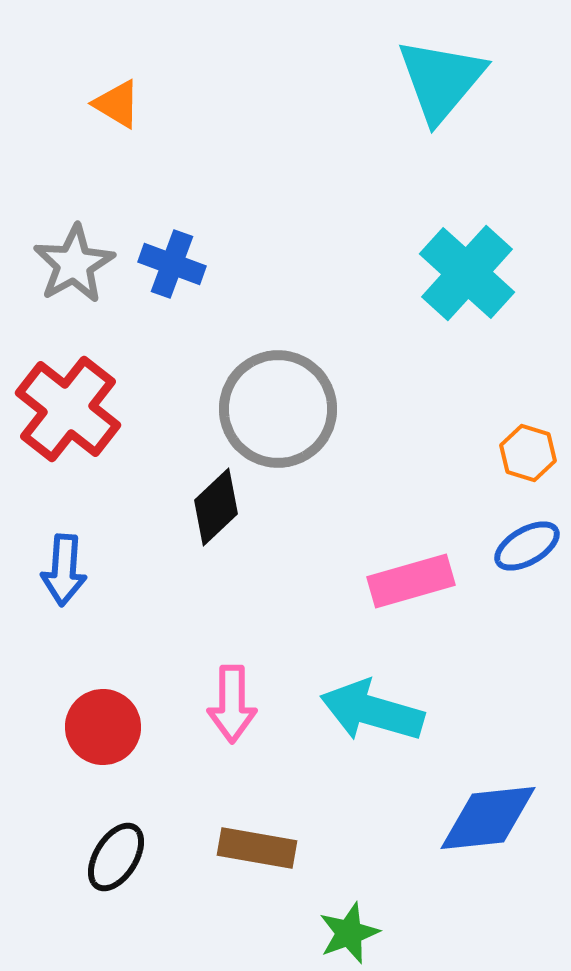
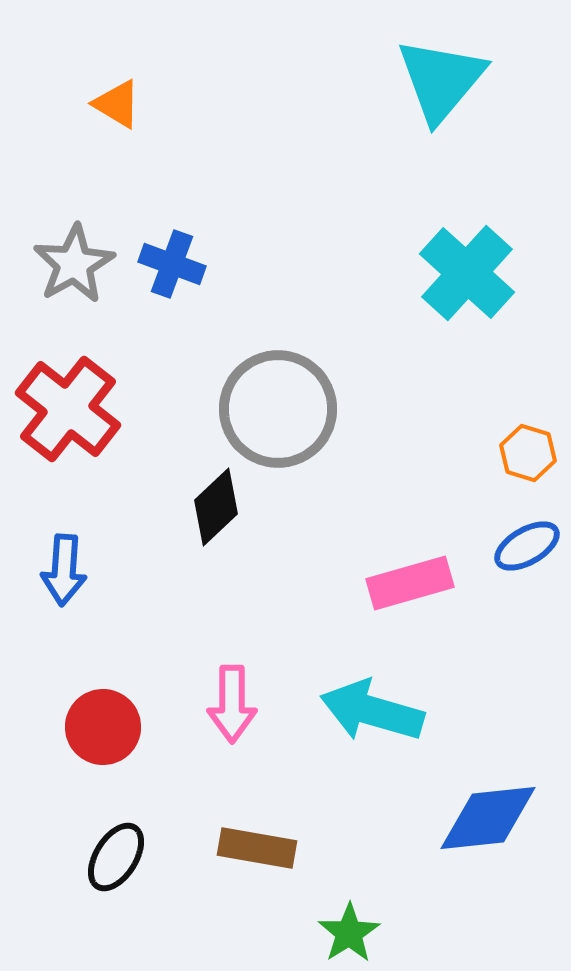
pink rectangle: moved 1 px left, 2 px down
green star: rotated 12 degrees counterclockwise
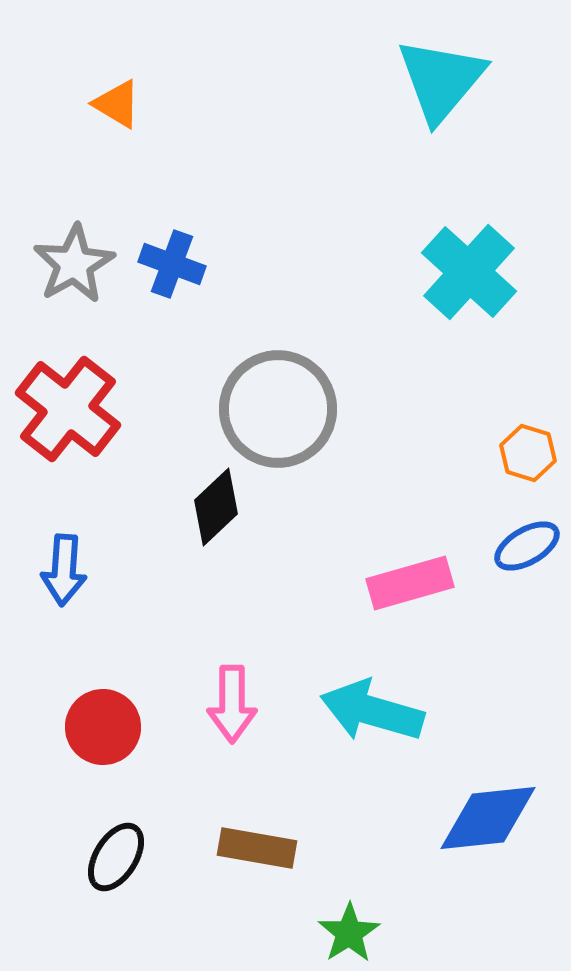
cyan cross: moved 2 px right, 1 px up
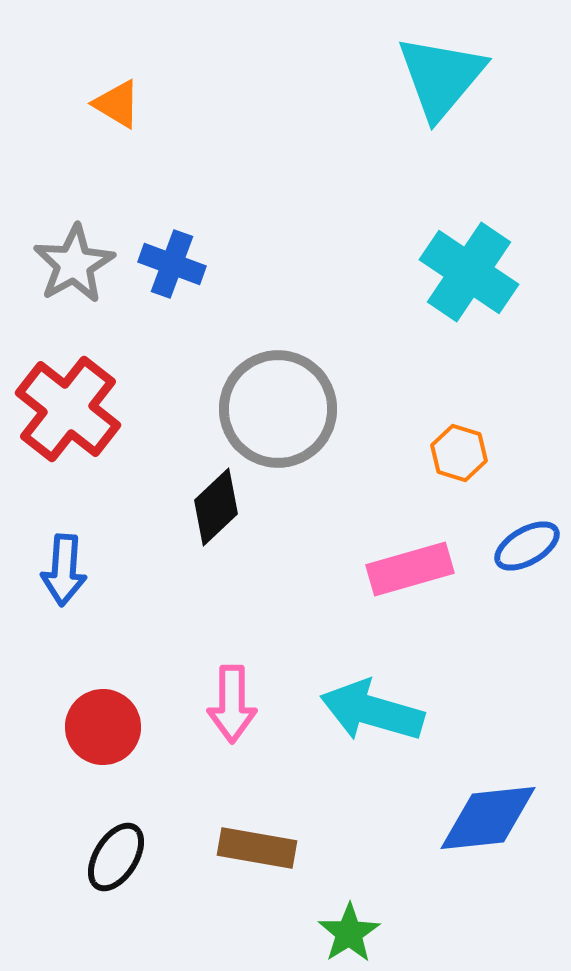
cyan triangle: moved 3 px up
cyan cross: rotated 8 degrees counterclockwise
orange hexagon: moved 69 px left
pink rectangle: moved 14 px up
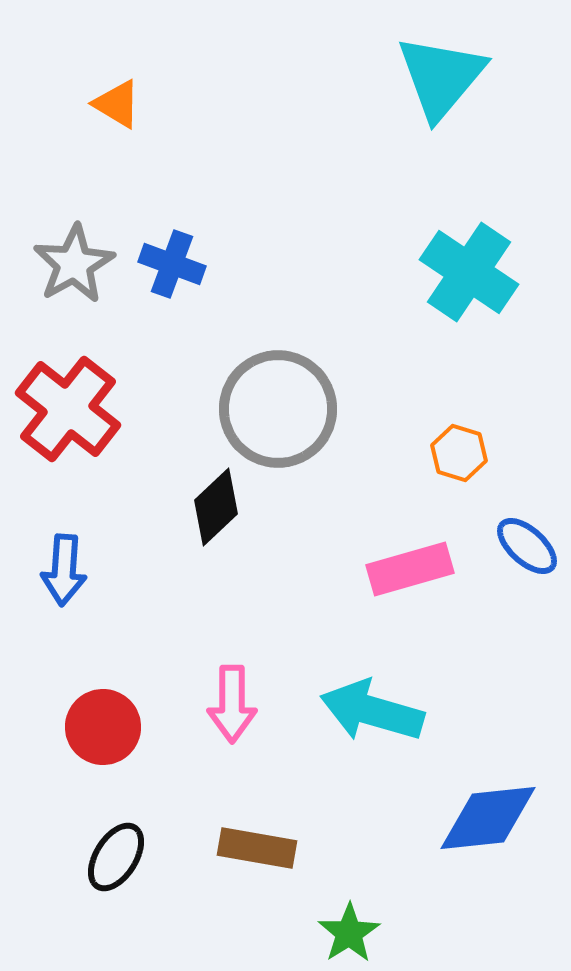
blue ellipse: rotated 72 degrees clockwise
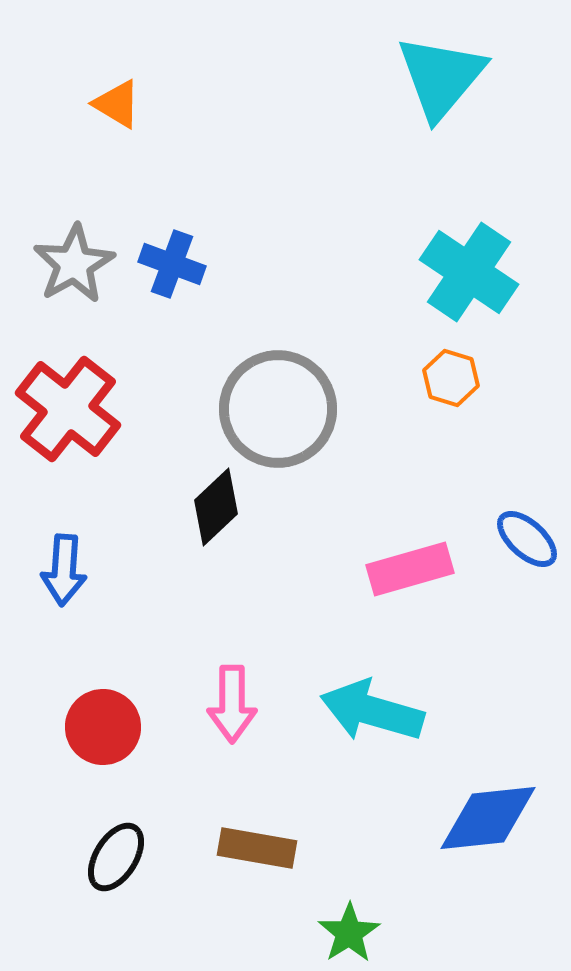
orange hexagon: moved 8 px left, 75 px up
blue ellipse: moved 7 px up
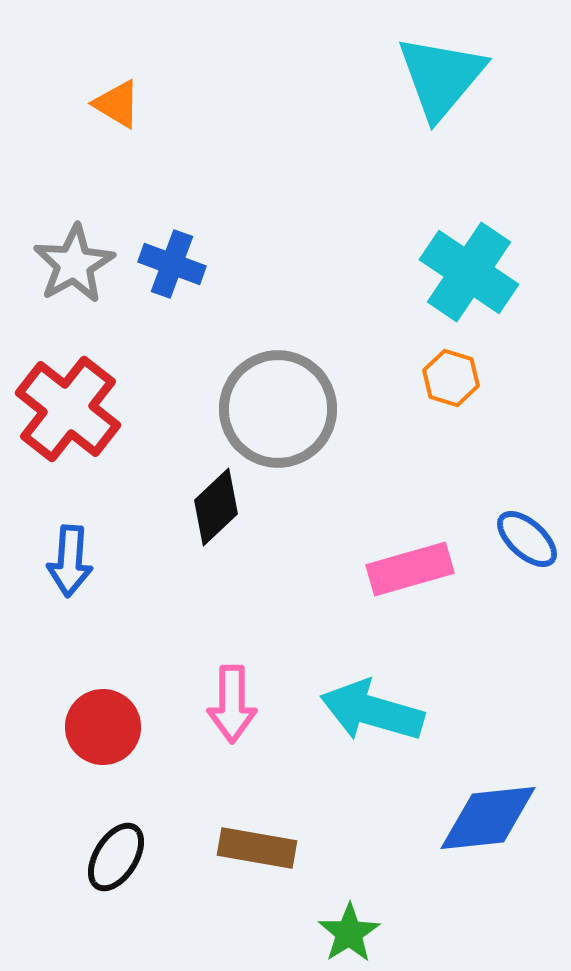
blue arrow: moved 6 px right, 9 px up
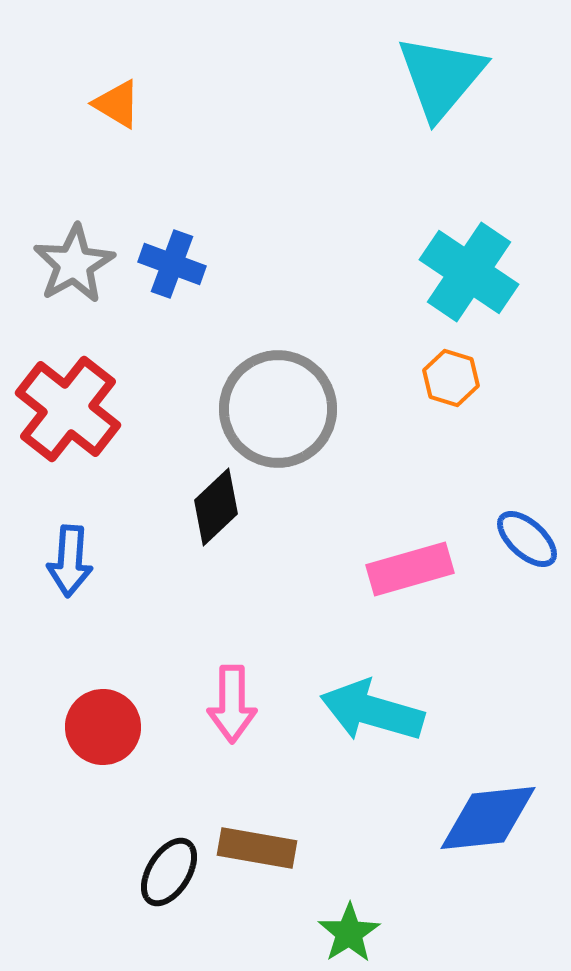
black ellipse: moved 53 px right, 15 px down
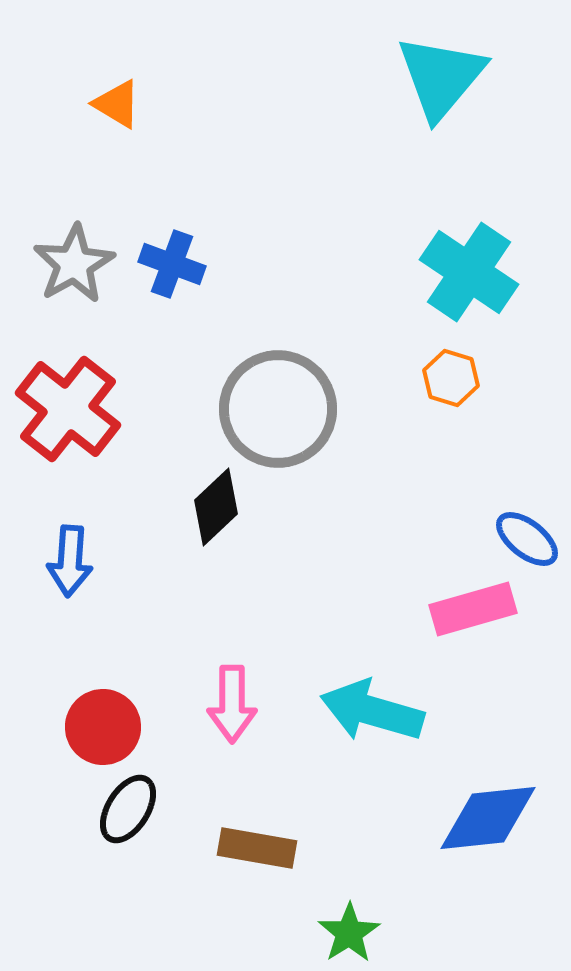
blue ellipse: rotated 4 degrees counterclockwise
pink rectangle: moved 63 px right, 40 px down
black ellipse: moved 41 px left, 63 px up
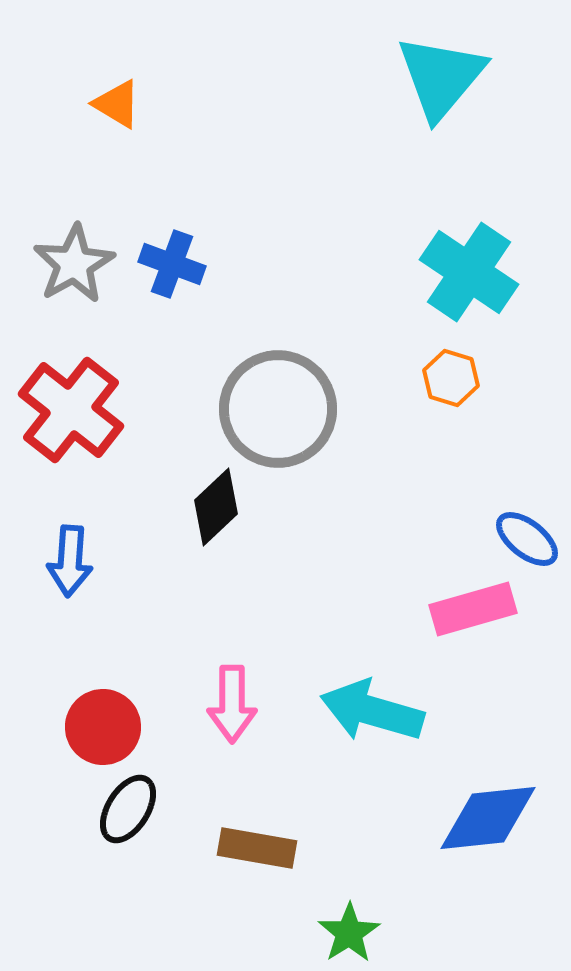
red cross: moved 3 px right, 1 px down
